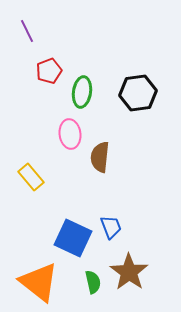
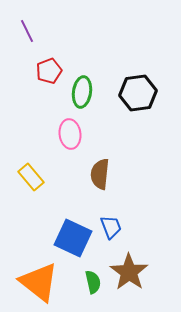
brown semicircle: moved 17 px down
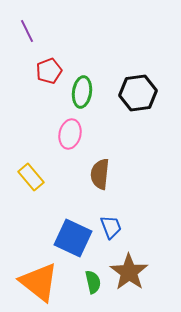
pink ellipse: rotated 20 degrees clockwise
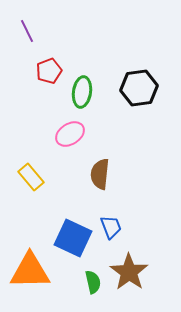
black hexagon: moved 1 px right, 5 px up
pink ellipse: rotated 44 degrees clockwise
orange triangle: moved 9 px left, 11 px up; rotated 39 degrees counterclockwise
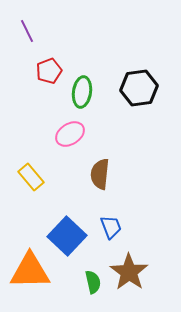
blue square: moved 6 px left, 2 px up; rotated 18 degrees clockwise
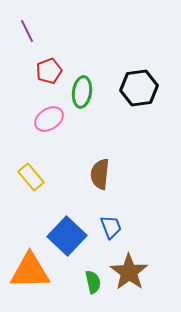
pink ellipse: moved 21 px left, 15 px up
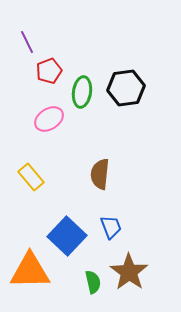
purple line: moved 11 px down
black hexagon: moved 13 px left
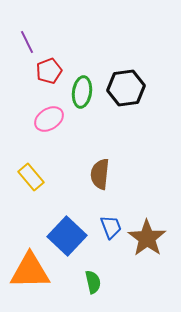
brown star: moved 18 px right, 34 px up
